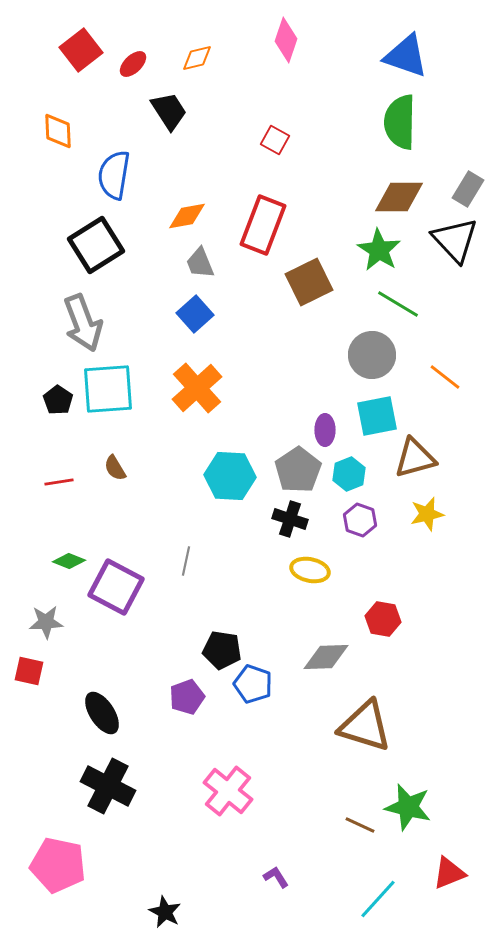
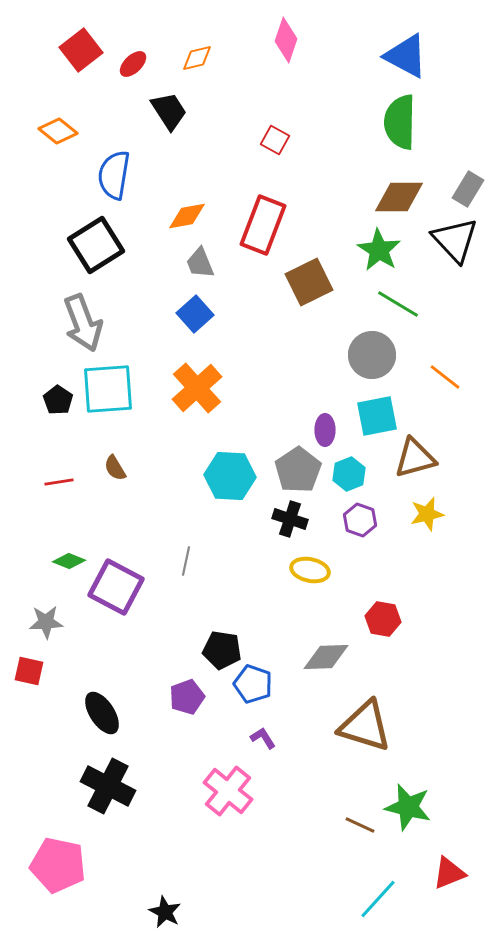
blue triangle at (406, 56): rotated 9 degrees clockwise
orange diamond at (58, 131): rotated 48 degrees counterclockwise
purple L-shape at (276, 877): moved 13 px left, 139 px up
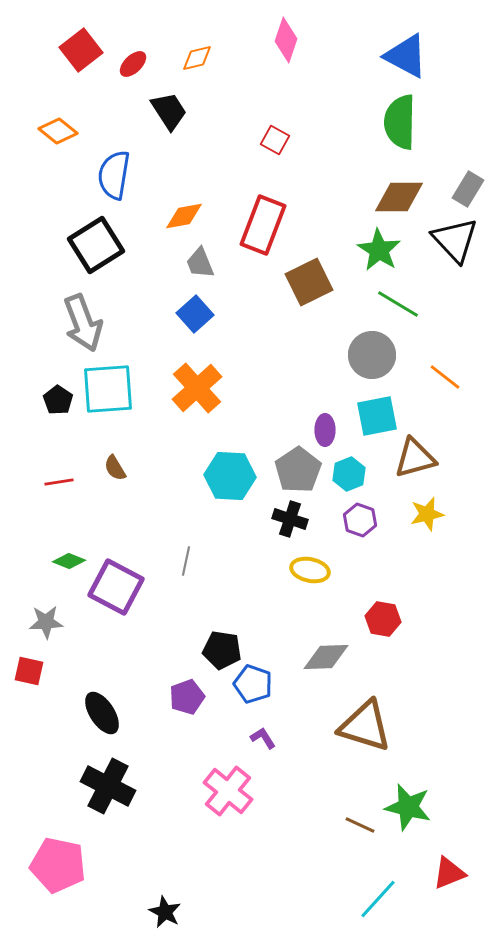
orange diamond at (187, 216): moved 3 px left
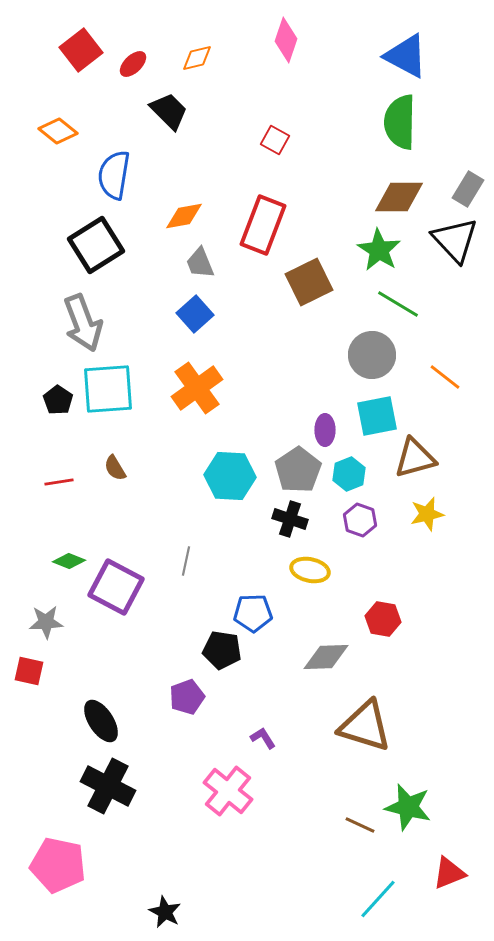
black trapezoid at (169, 111): rotated 12 degrees counterclockwise
orange cross at (197, 388): rotated 6 degrees clockwise
blue pentagon at (253, 684): moved 71 px up; rotated 21 degrees counterclockwise
black ellipse at (102, 713): moved 1 px left, 8 px down
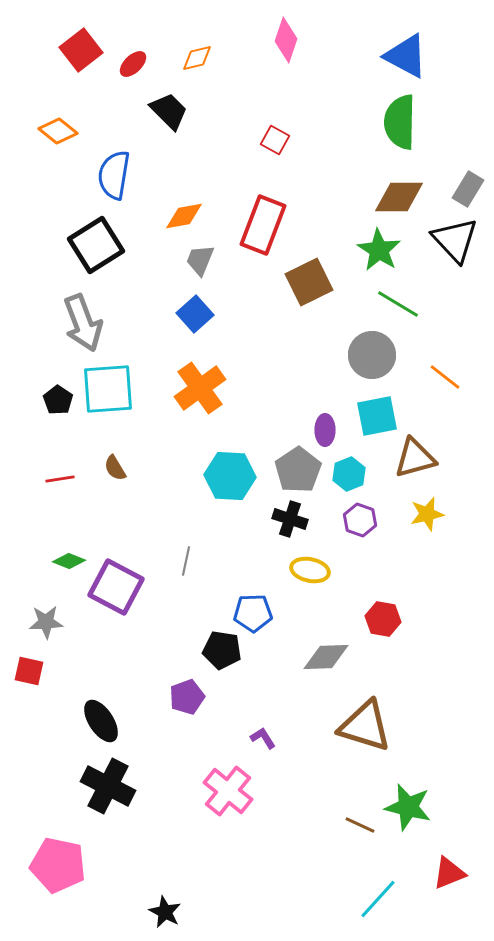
gray trapezoid at (200, 263): moved 3 px up; rotated 44 degrees clockwise
orange cross at (197, 388): moved 3 px right
red line at (59, 482): moved 1 px right, 3 px up
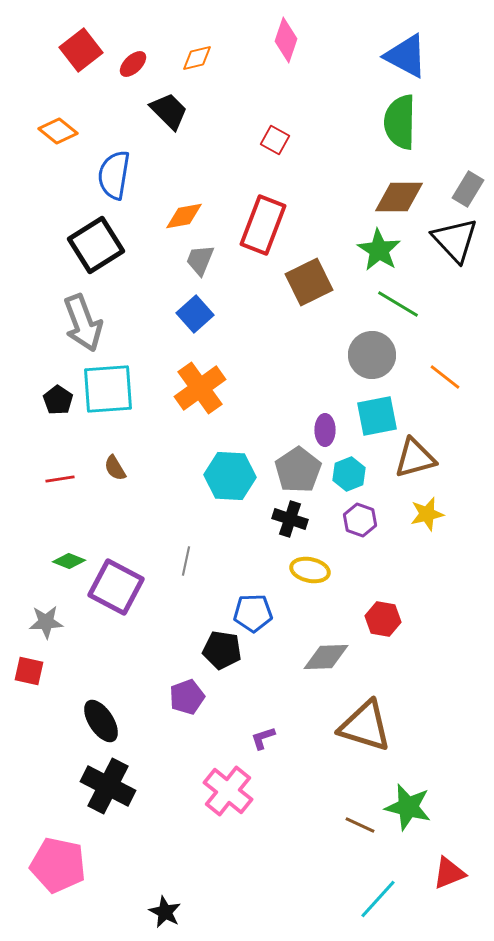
purple L-shape at (263, 738): rotated 76 degrees counterclockwise
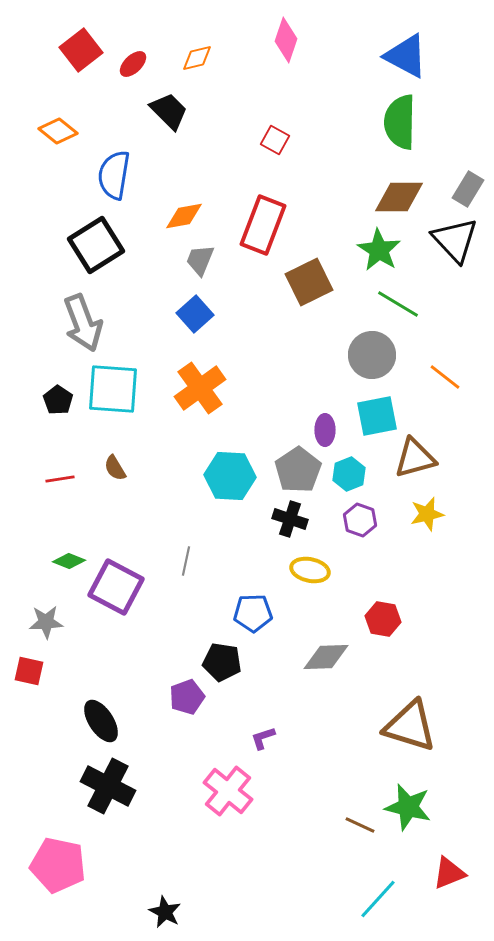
cyan square at (108, 389): moved 5 px right; rotated 8 degrees clockwise
black pentagon at (222, 650): moved 12 px down
brown triangle at (365, 726): moved 45 px right
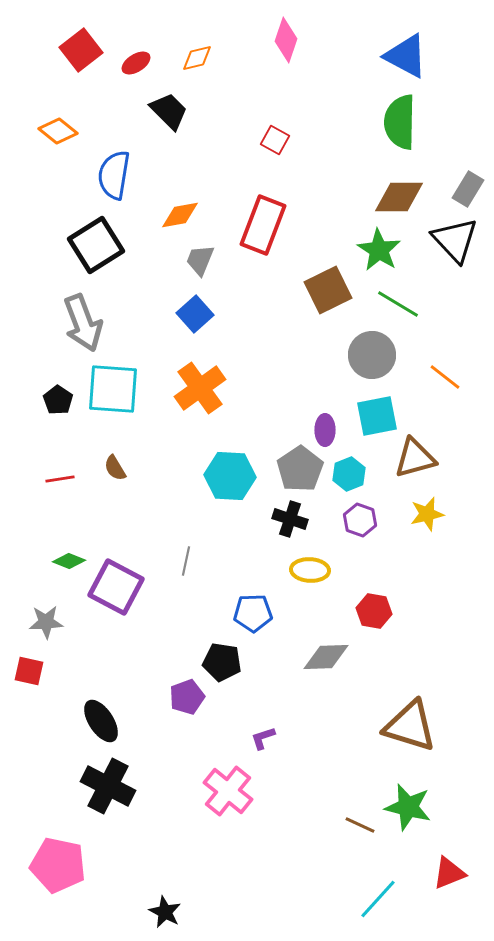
red ellipse at (133, 64): moved 3 px right, 1 px up; rotated 12 degrees clockwise
orange diamond at (184, 216): moved 4 px left, 1 px up
brown square at (309, 282): moved 19 px right, 8 px down
gray pentagon at (298, 470): moved 2 px right, 1 px up
yellow ellipse at (310, 570): rotated 9 degrees counterclockwise
red hexagon at (383, 619): moved 9 px left, 8 px up
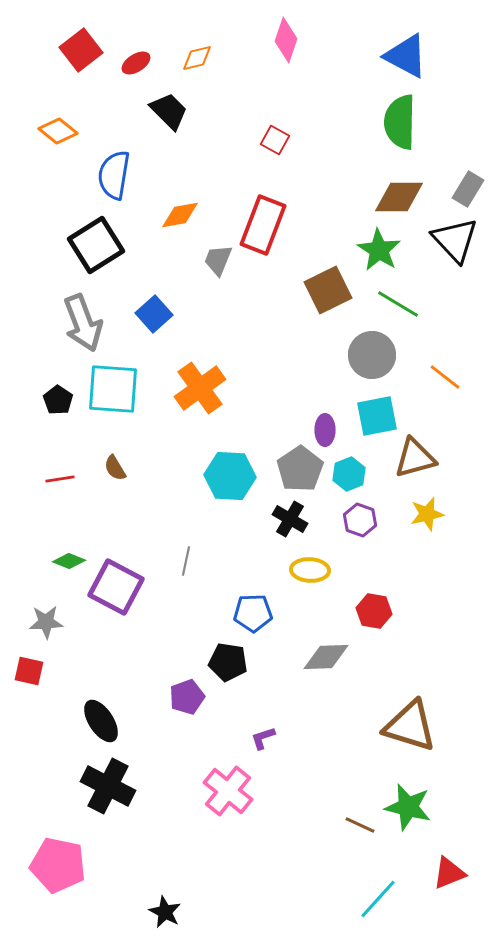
gray trapezoid at (200, 260): moved 18 px right
blue square at (195, 314): moved 41 px left
black cross at (290, 519): rotated 12 degrees clockwise
black pentagon at (222, 662): moved 6 px right
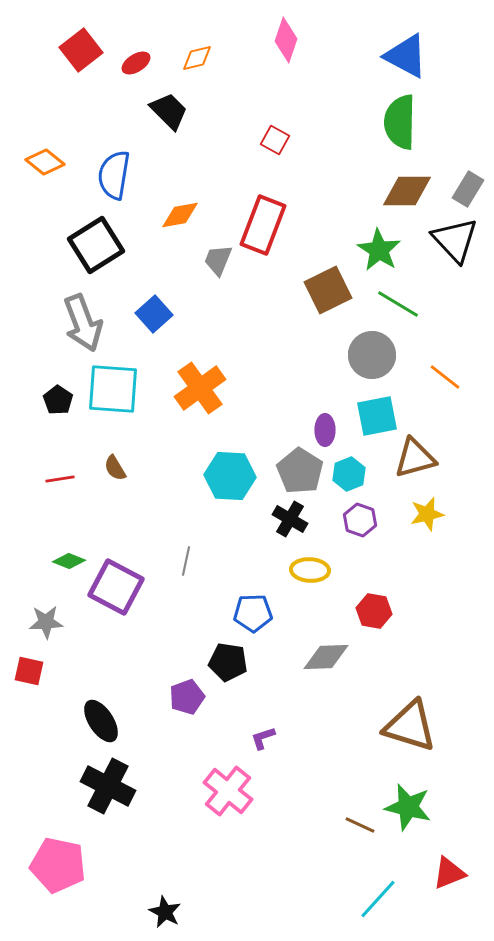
orange diamond at (58, 131): moved 13 px left, 31 px down
brown diamond at (399, 197): moved 8 px right, 6 px up
gray pentagon at (300, 469): moved 2 px down; rotated 6 degrees counterclockwise
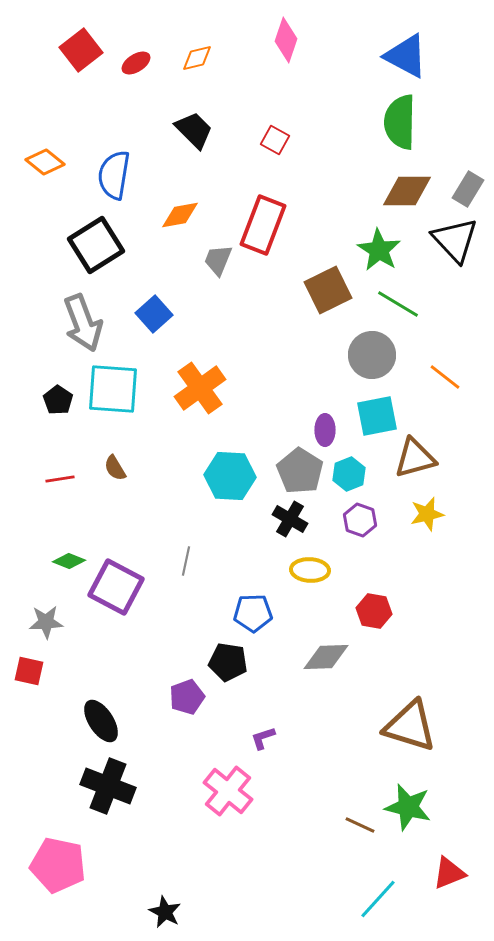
black trapezoid at (169, 111): moved 25 px right, 19 px down
black cross at (108, 786): rotated 6 degrees counterclockwise
